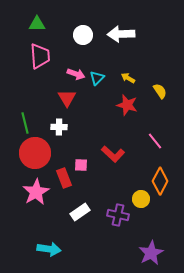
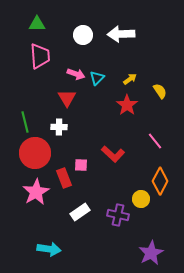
yellow arrow: moved 2 px right, 1 px down; rotated 112 degrees clockwise
red star: rotated 20 degrees clockwise
green line: moved 1 px up
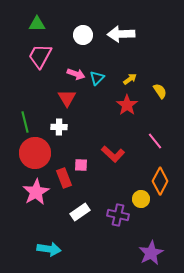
pink trapezoid: rotated 148 degrees counterclockwise
